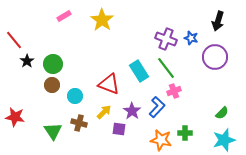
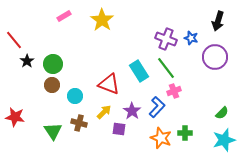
orange star: moved 2 px up; rotated 10 degrees clockwise
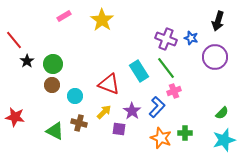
green triangle: moved 2 px right; rotated 30 degrees counterclockwise
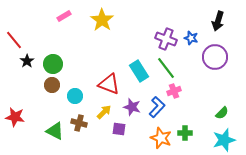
purple star: moved 4 px up; rotated 18 degrees counterclockwise
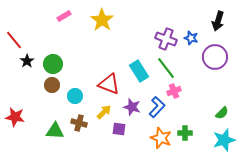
green triangle: rotated 24 degrees counterclockwise
